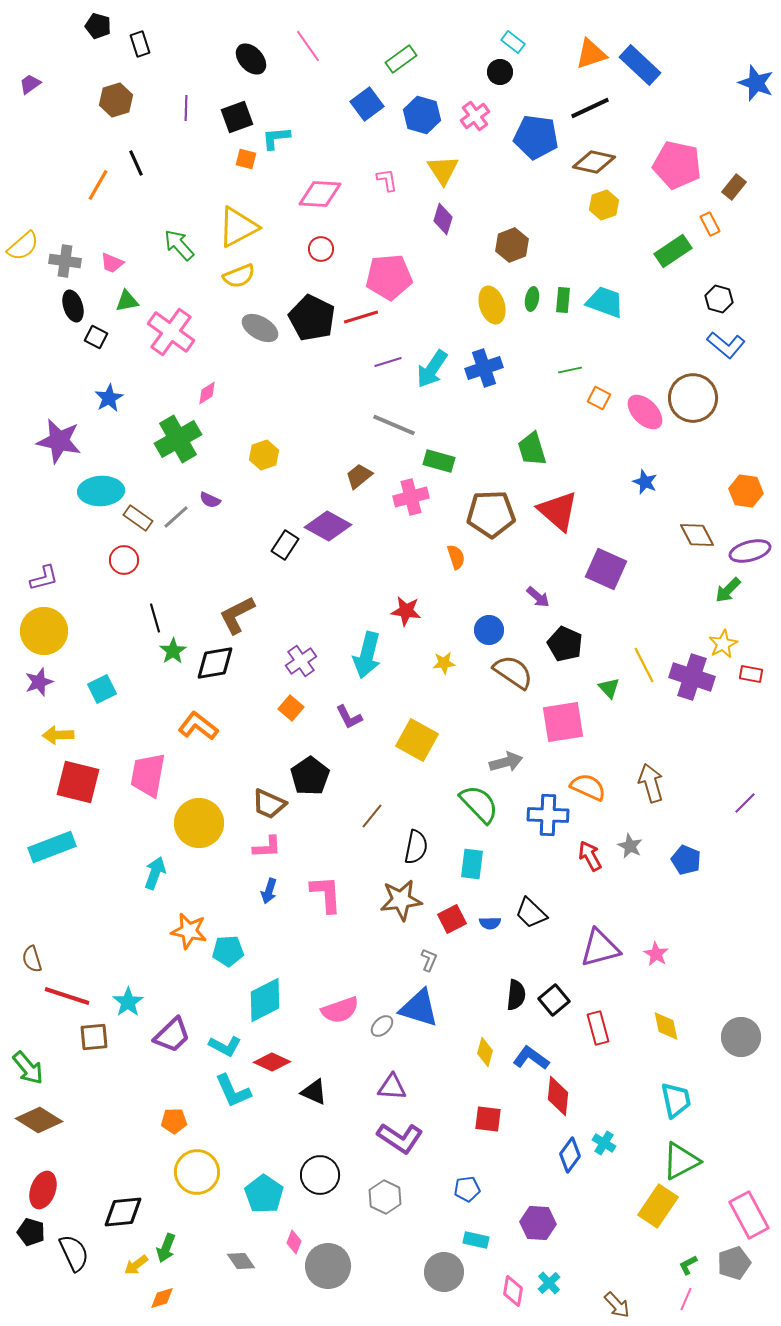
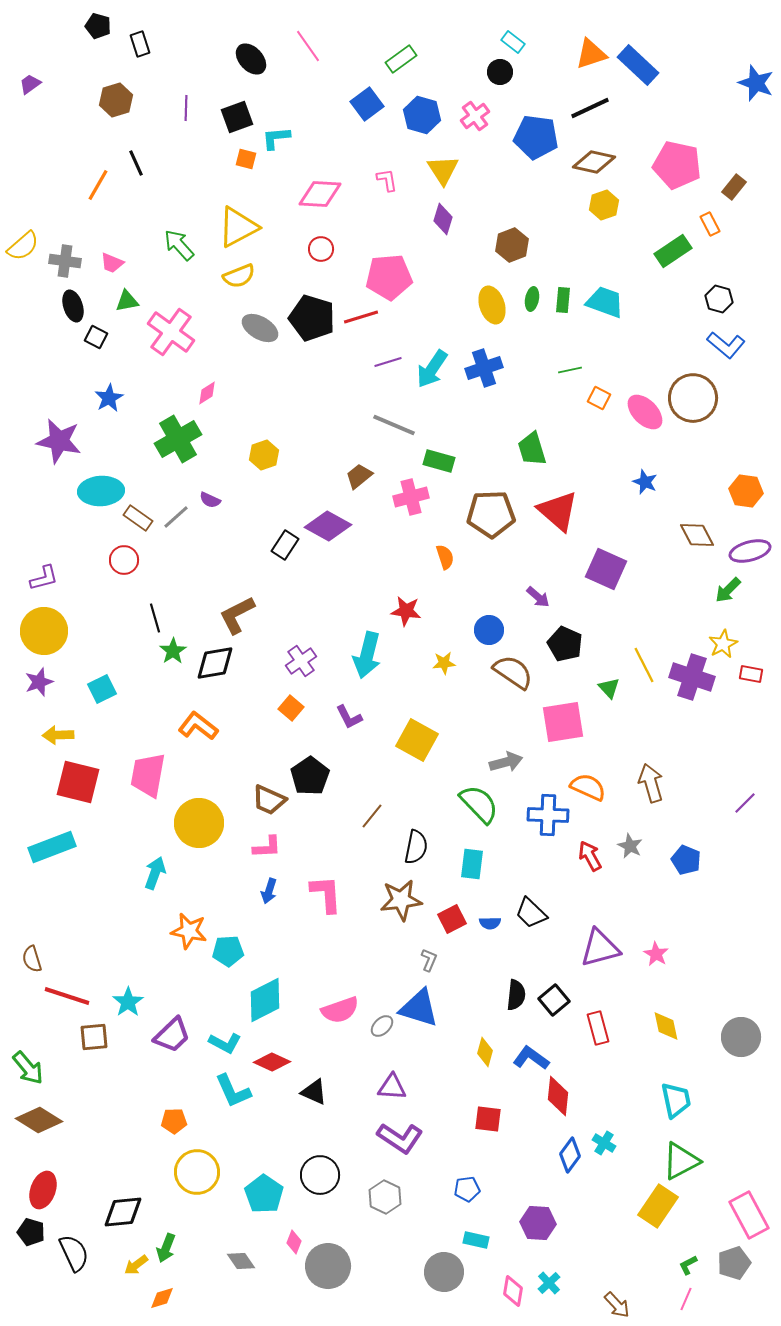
blue rectangle at (640, 65): moved 2 px left
black pentagon at (312, 318): rotated 9 degrees counterclockwise
orange semicircle at (456, 557): moved 11 px left
brown trapezoid at (269, 804): moved 4 px up
cyan L-shape at (225, 1046): moved 3 px up
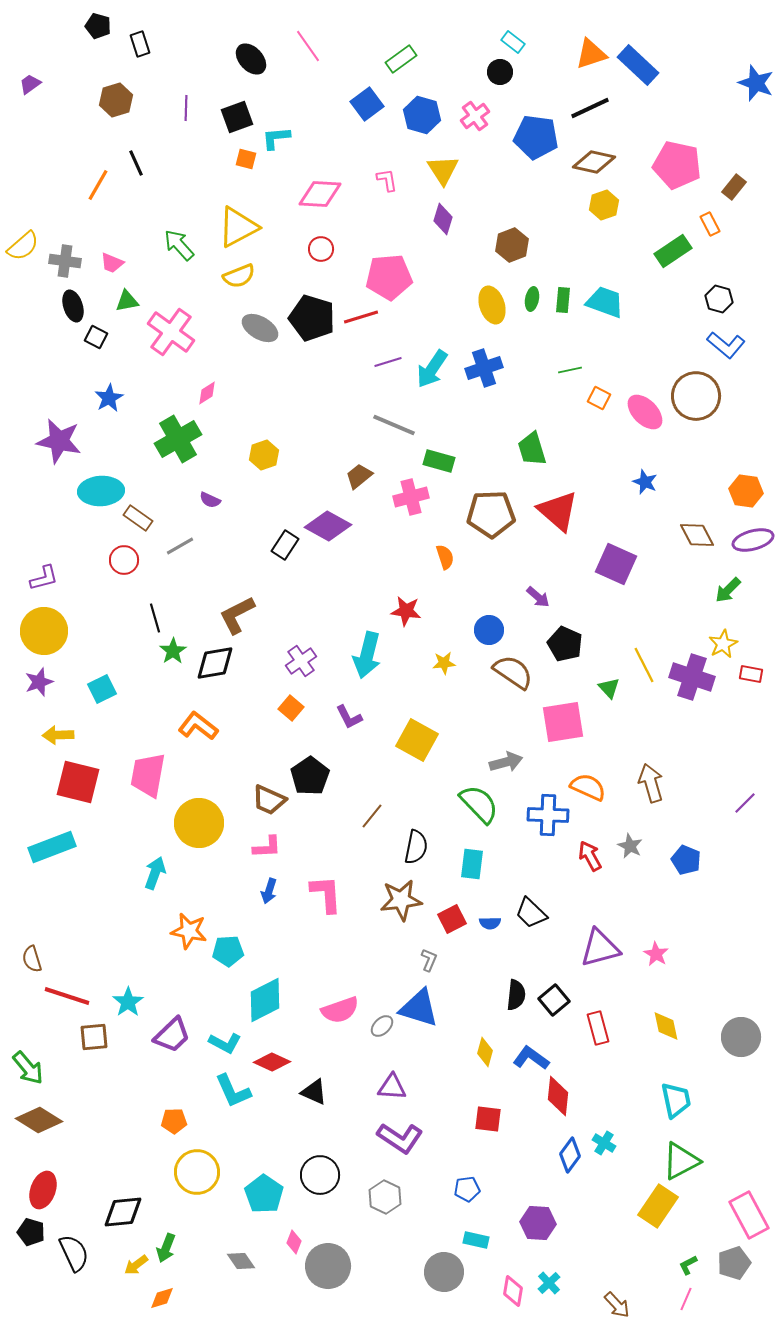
brown circle at (693, 398): moved 3 px right, 2 px up
gray line at (176, 517): moved 4 px right, 29 px down; rotated 12 degrees clockwise
purple ellipse at (750, 551): moved 3 px right, 11 px up
purple square at (606, 569): moved 10 px right, 5 px up
